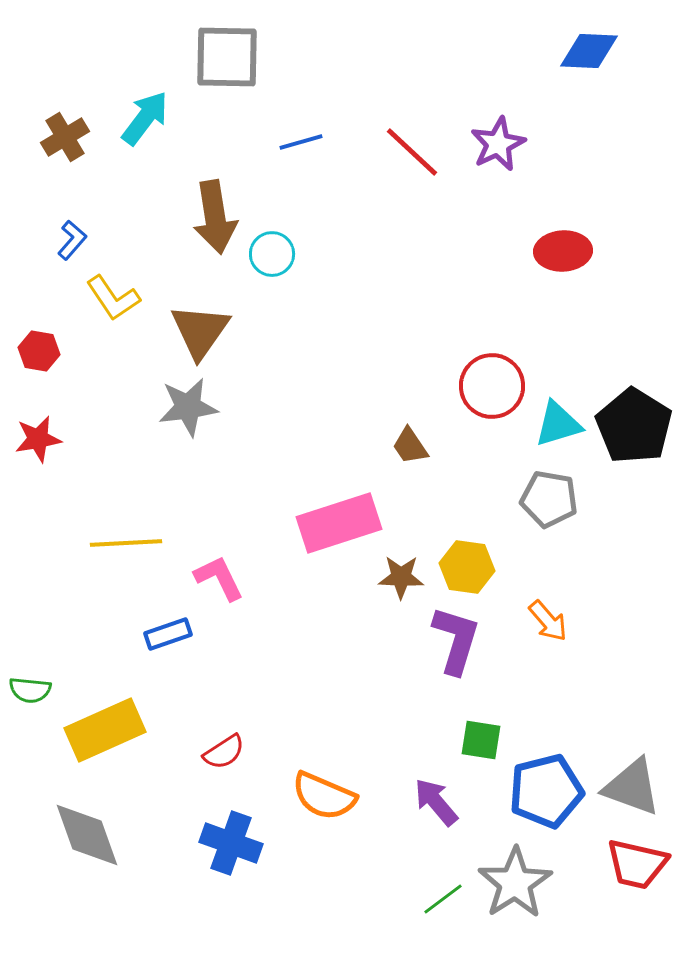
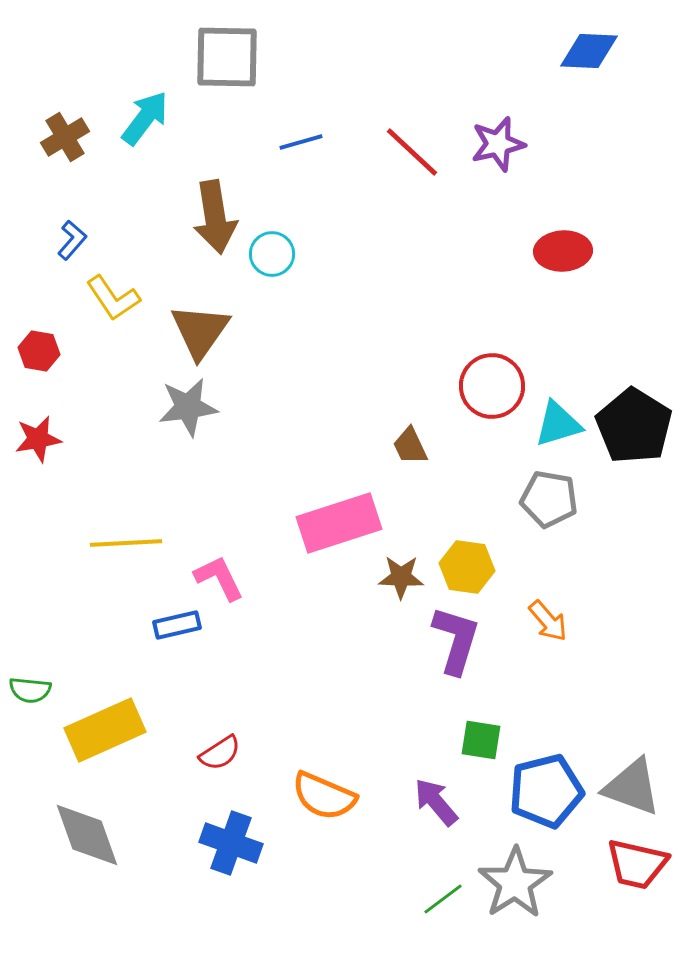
purple star at (498, 144): rotated 12 degrees clockwise
brown trapezoid at (410, 446): rotated 9 degrees clockwise
blue rectangle at (168, 634): moved 9 px right, 9 px up; rotated 6 degrees clockwise
red semicircle at (224, 752): moved 4 px left, 1 px down
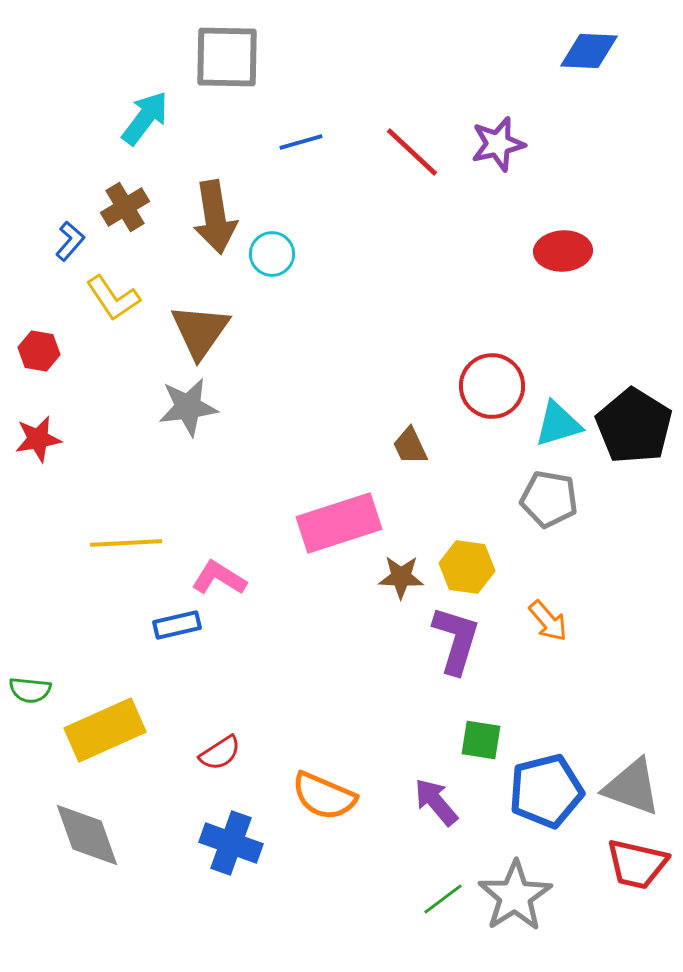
brown cross at (65, 137): moved 60 px right, 70 px down
blue L-shape at (72, 240): moved 2 px left, 1 px down
pink L-shape at (219, 578): rotated 32 degrees counterclockwise
gray star at (515, 883): moved 13 px down
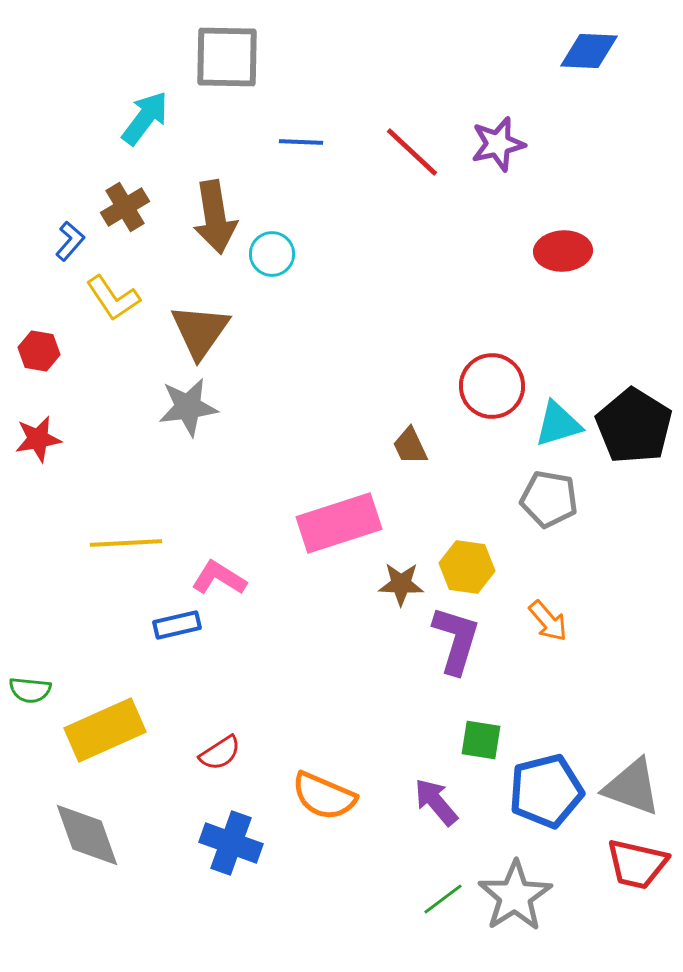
blue line at (301, 142): rotated 18 degrees clockwise
brown star at (401, 577): moved 7 px down
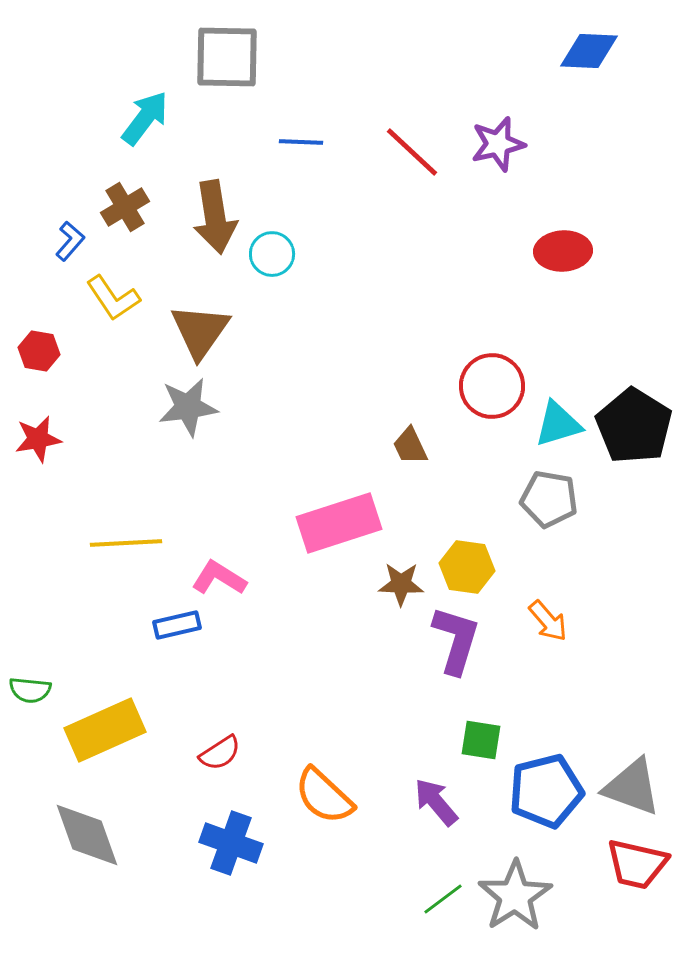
orange semicircle at (324, 796): rotated 20 degrees clockwise
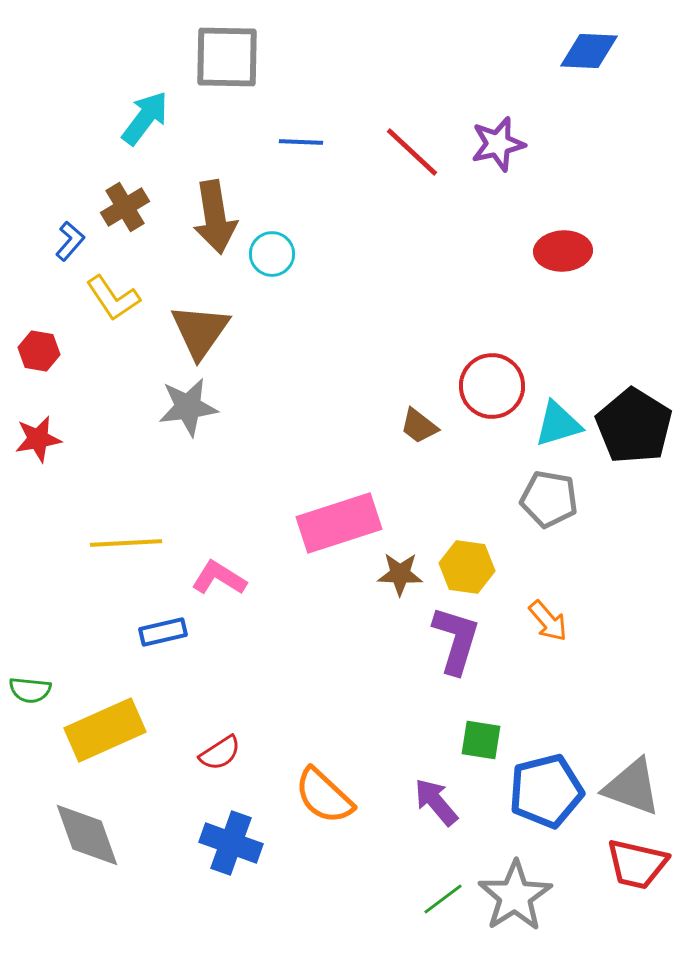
brown trapezoid at (410, 446): moved 9 px right, 20 px up; rotated 27 degrees counterclockwise
brown star at (401, 584): moved 1 px left, 10 px up
blue rectangle at (177, 625): moved 14 px left, 7 px down
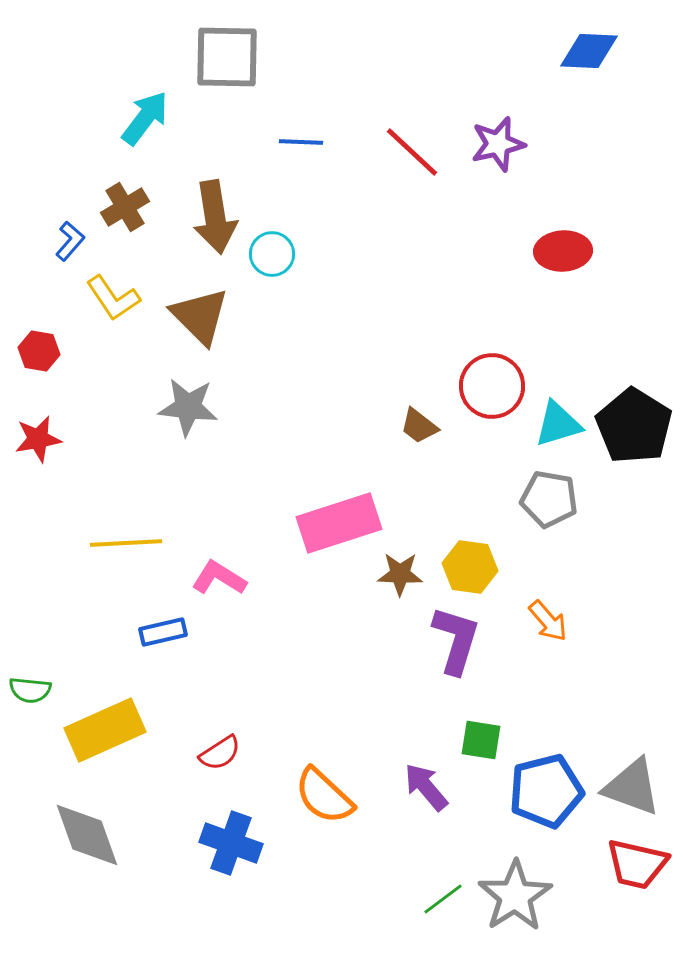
brown triangle at (200, 331): moved 15 px up; rotated 20 degrees counterclockwise
gray star at (188, 407): rotated 14 degrees clockwise
yellow hexagon at (467, 567): moved 3 px right
purple arrow at (436, 802): moved 10 px left, 15 px up
